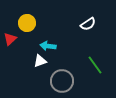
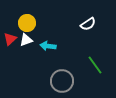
white triangle: moved 14 px left, 21 px up
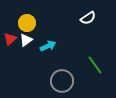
white semicircle: moved 6 px up
white triangle: rotated 16 degrees counterclockwise
cyan arrow: rotated 147 degrees clockwise
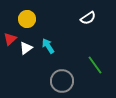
yellow circle: moved 4 px up
white triangle: moved 8 px down
cyan arrow: rotated 98 degrees counterclockwise
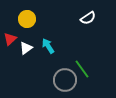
green line: moved 13 px left, 4 px down
gray circle: moved 3 px right, 1 px up
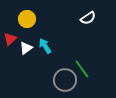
cyan arrow: moved 3 px left
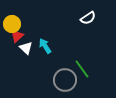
yellow circle: moved 15 px left, 5 px down
red triangle: moved 7 px right, 3 px up
white triangle: rotated 40 degrees counterclockwise
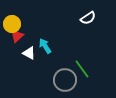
white triangle: moved 3 px right, 5 px down; rotated 16 degrees counterclockwise
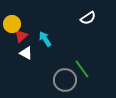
red triangle: moved 4 px right
cyan arrow: moved 7 px up
white triangle: moved 3 px left
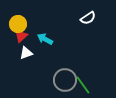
yellow circle: moved 6 px right
cyan arrow: rotated 28 degrees counterclockwise
white triangle: rotated 48 degrees counterclockwise
green line: moved 1 px right, 16 px down
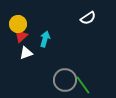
cyan arrow: rotated 77 degrees clockwise
